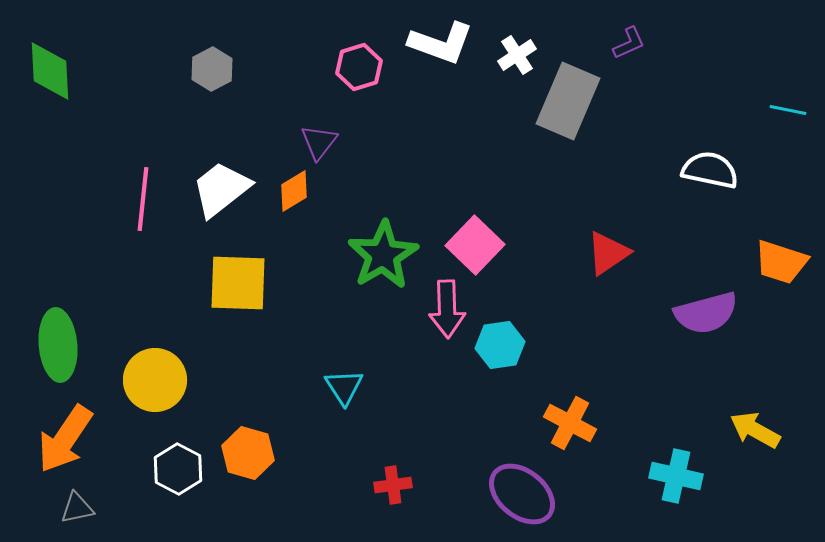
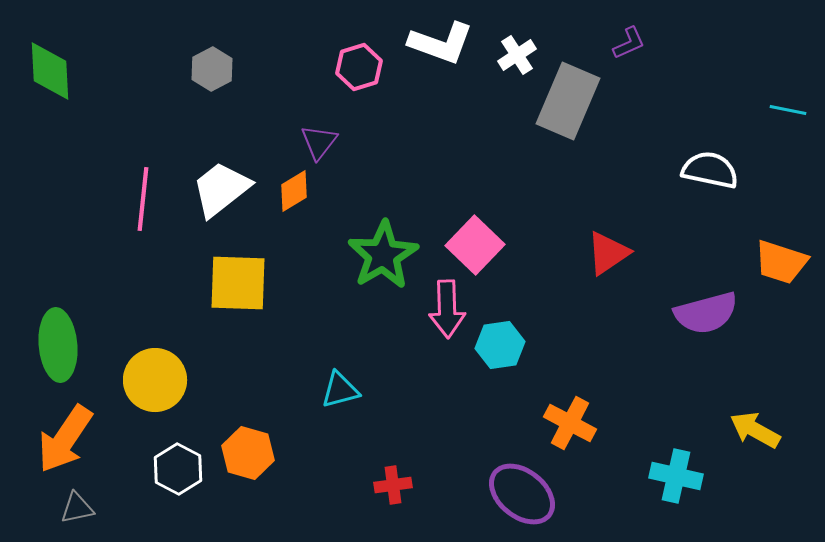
cyan triangle: moved 4 px left, 3 px down; rotated 48 degrees clockwise
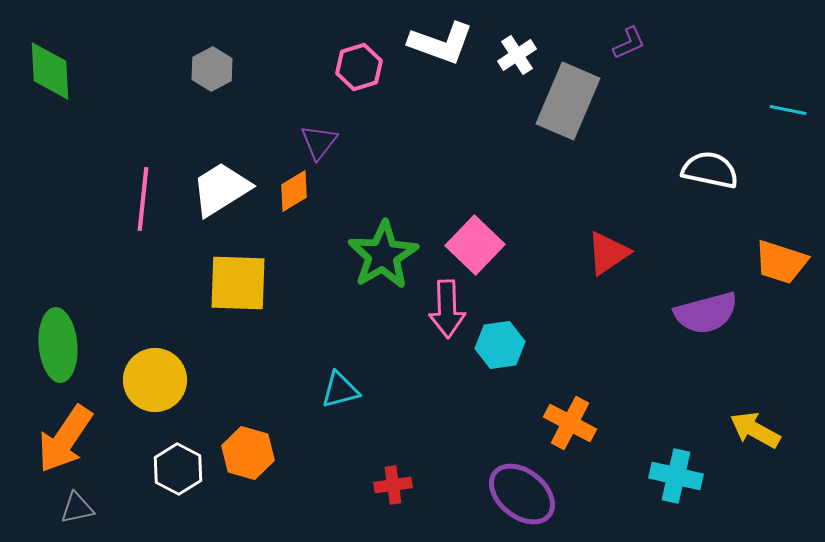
white trapezoid: rotated 6 degrees clockwise
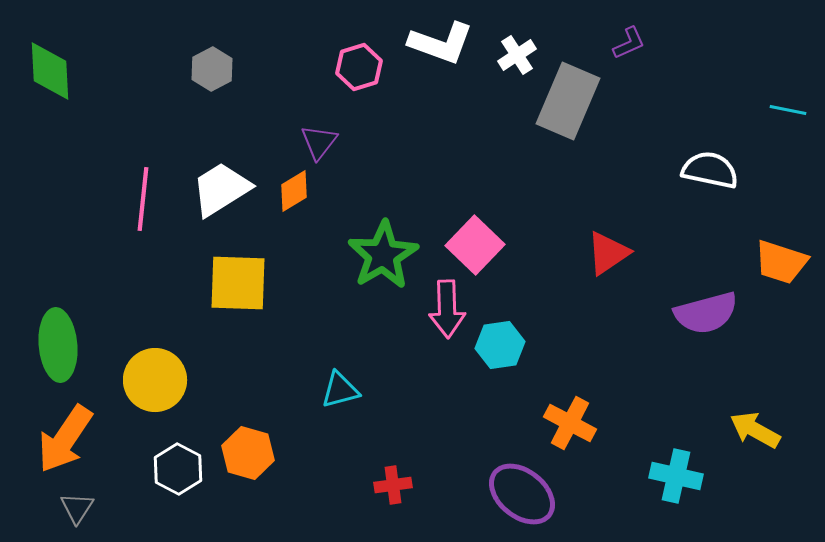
gray triangle: rotated 45 degrees counterclockwise
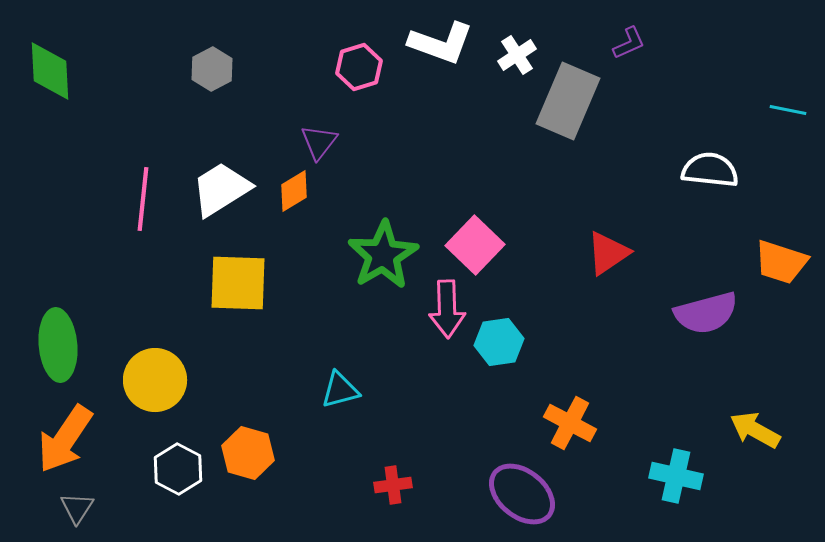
white semicircle: rotated 6 degrees counterclockwise
cyan hexagon: moved 1 px left, 3 px up
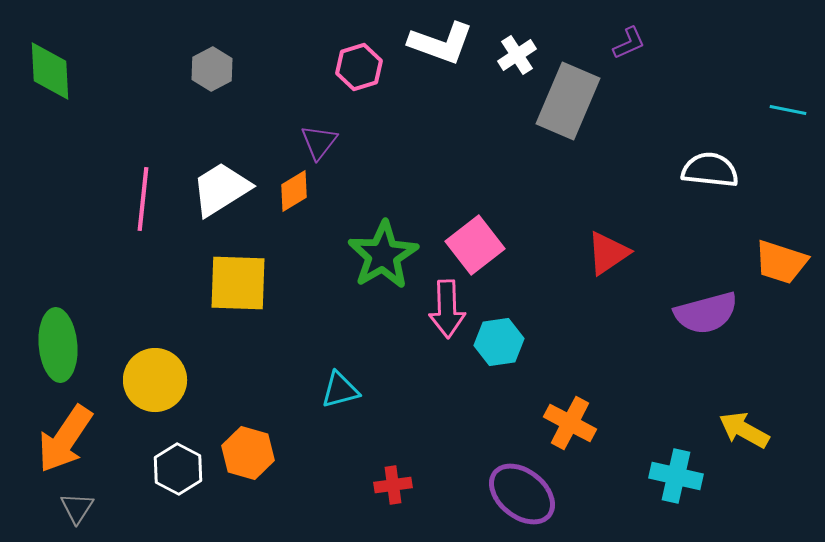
pink square: rotated 8 degrees clockwise
yellow arrow: moved 11 px left
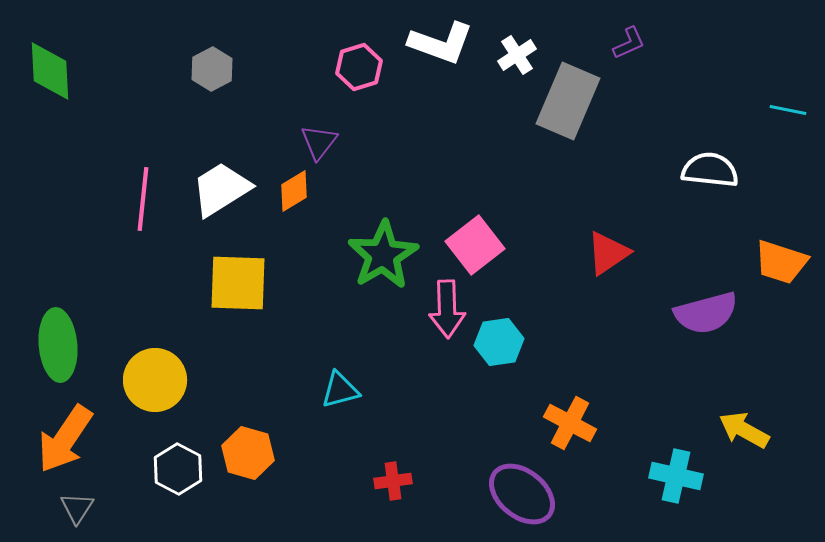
red cross: moved 4 px up
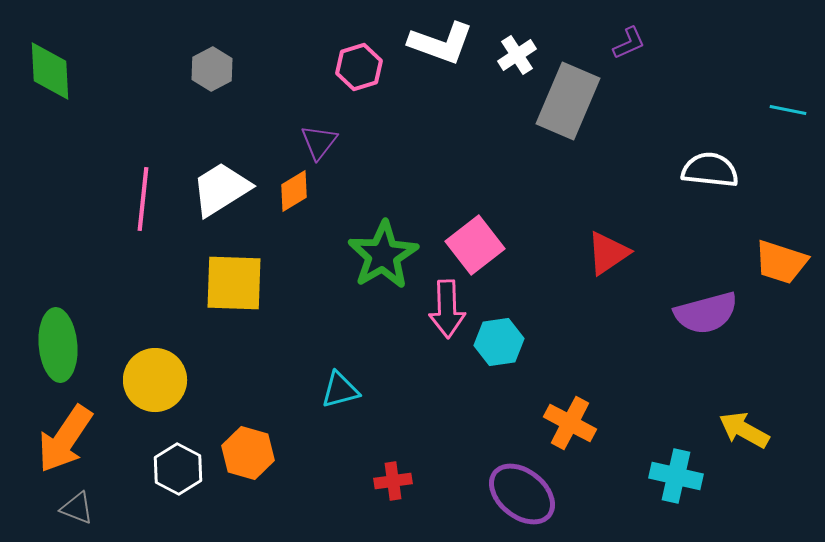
yellow square: moved 4 px left
gray triangle: rotated 42 degrees counterclockwise
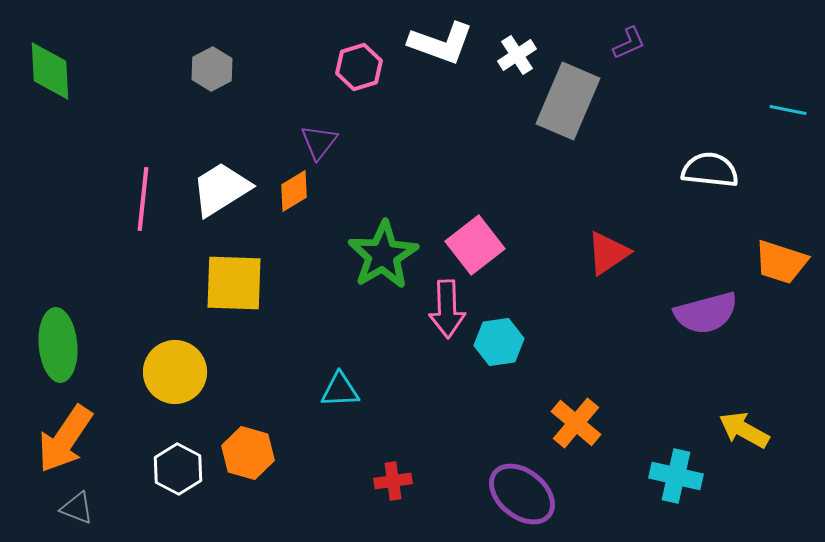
yellow circle: moved 20 px right, 8 px up
cyan triangle: rotated 12 degrees clockwise
orange cross: moved 6 px right; rotated 12 degrees clockwise
